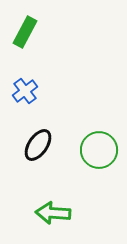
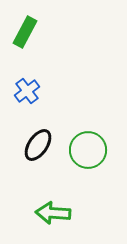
blue cross: moved 2 px right
green circle: moved 11 px left
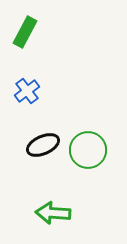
black ellipse: moved 5 px right; rotated 32 degrees clockwise
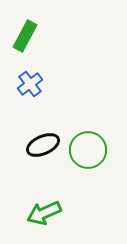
green rectangle: moved 4 px down
blue cross: moved 3 px right, 7 px up
green arrow: moved 9 px left; rotated 28 degrees counterclockwise
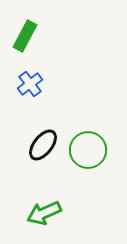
black ellipse: rotated 28 degrees counterclockwise
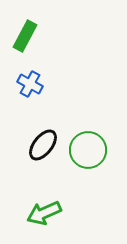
blue cross: rotated 25 degrees counterclockwise
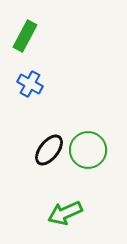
black ellipse: moved 6 px right, 5 px down
green arrow: moved 21 px right
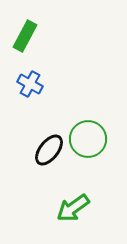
green circle: moved 11 px up
green arrow: moved 8 px right, 5 px up; rotated 12 degrees counterclockwise
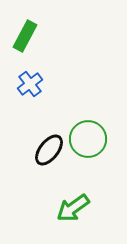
blue cross: rotated 25 degrees clockwise
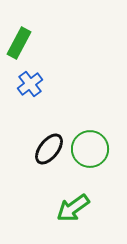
green rectangle: moved 6 px left, 7 px down
green circle: moved 2 px right, 10 px down
black ellipse: moved 1 px up
